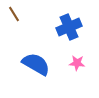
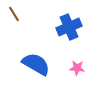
pink star: moved 5 px down
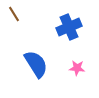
blue semicircle: rotated 28 degrees clockwise
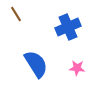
brown line: moved 2 px right
blue cross: moved 1 px left
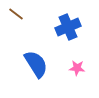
brown line: rotated 21 degrees counterclockwise
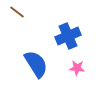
brown line: moved 1 px right, 2 px up
blue cross: moved 9 px down
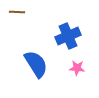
brown line: rotated 35 degrees counterclockwise
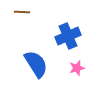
brown line: moved 5 px right
pink star: rotated 21 degrees counterclockwise
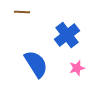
blue cross: moved 1 px left, 1 px up; rotated 15 degrees counterclockwise
